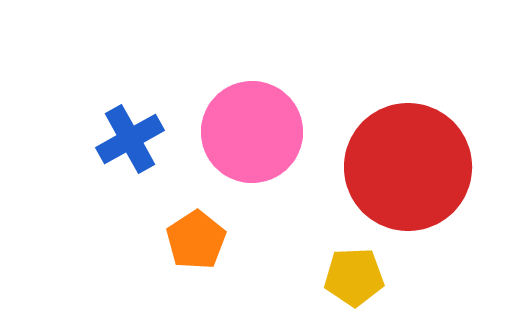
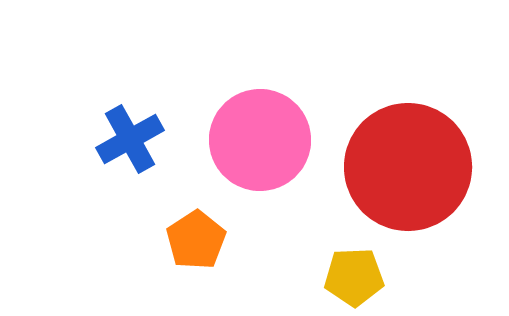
pink circle: moved 8 px right, 8 px down
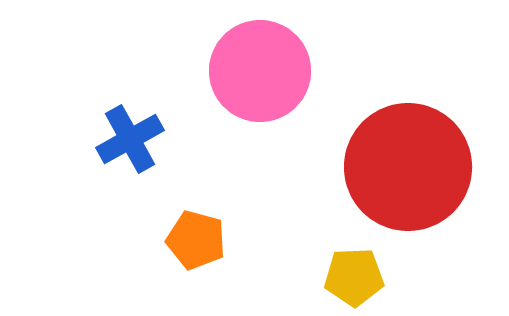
pink circle: moved 69 px up
orange pentagon: rotated 24 degrees counterclockwise
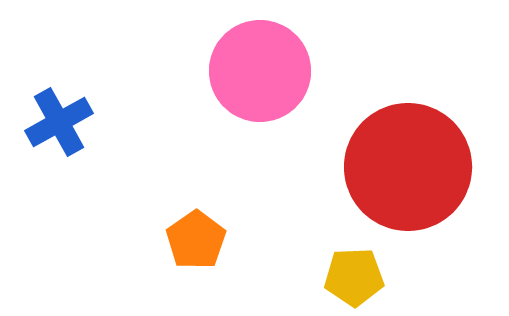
blue cross: moved 71 px left, 17 px up
orange pentagon: rotated 22 degrees clockwise
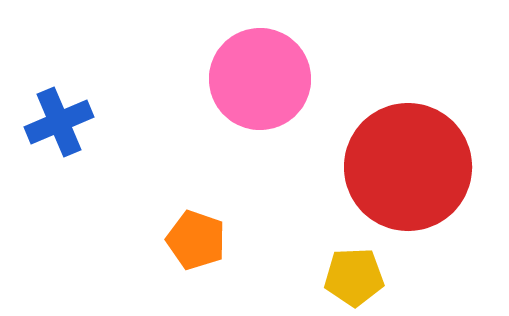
pink circle: moved 8 px down
blue cross: rotated 6 degrees clockwise
orange pentagon: rotated 18 degrees counterclockwise
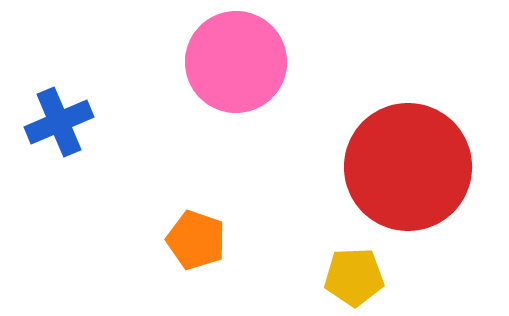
pink circle: moved 24 px left, 17 px up
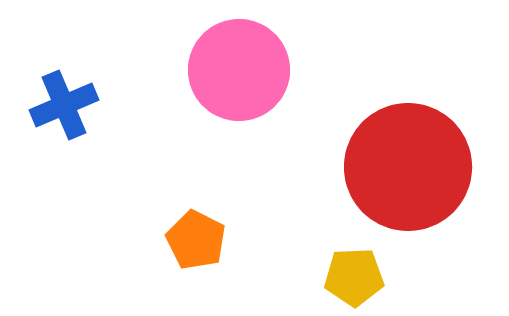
pink circle: moved 3 px right, 8 px down
blue cross: moved 5 px right, 17 px up
orange pentagon: rotated 8 degrees clockwise
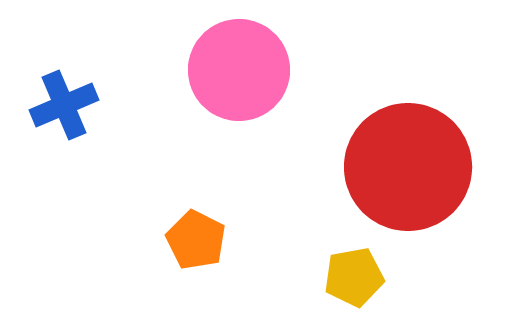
yellow pentagon: rotated 8 degrees counterclockwise
